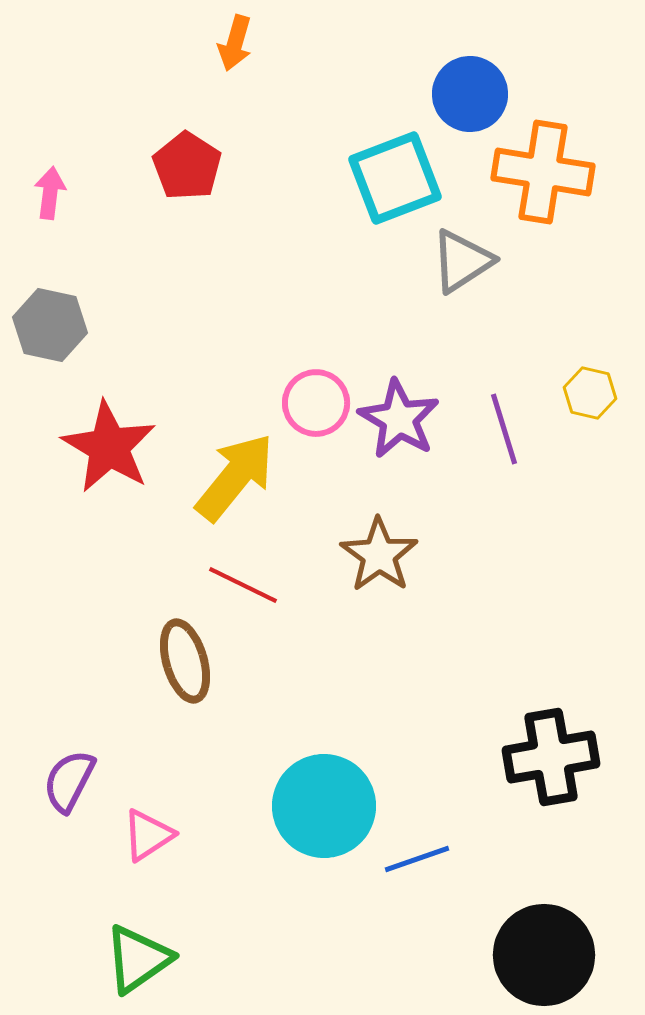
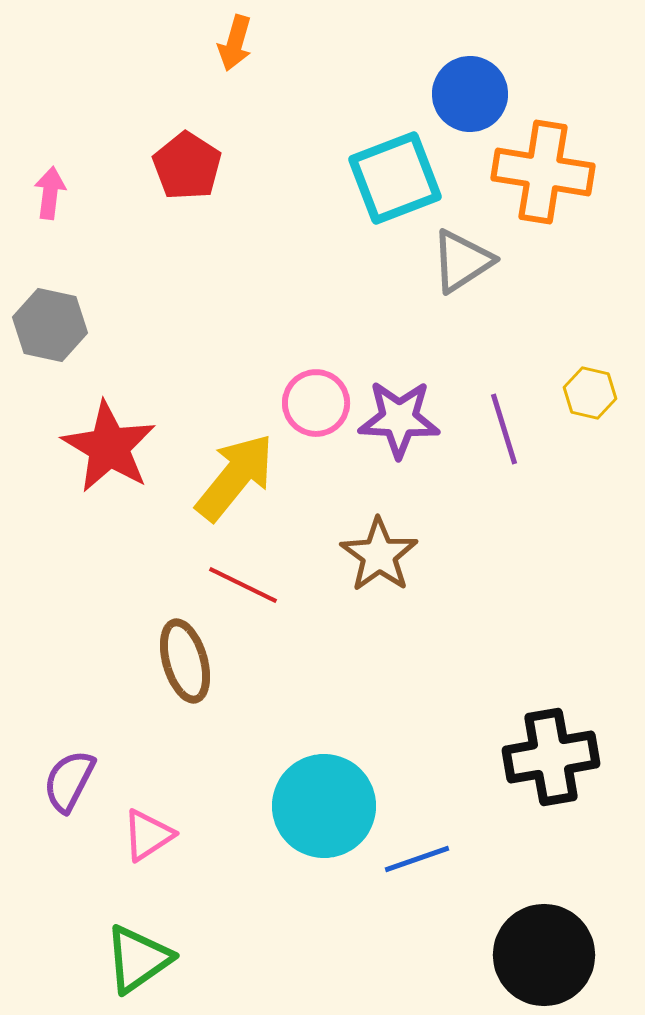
purple star: rotated 28 degrees counterclockwise
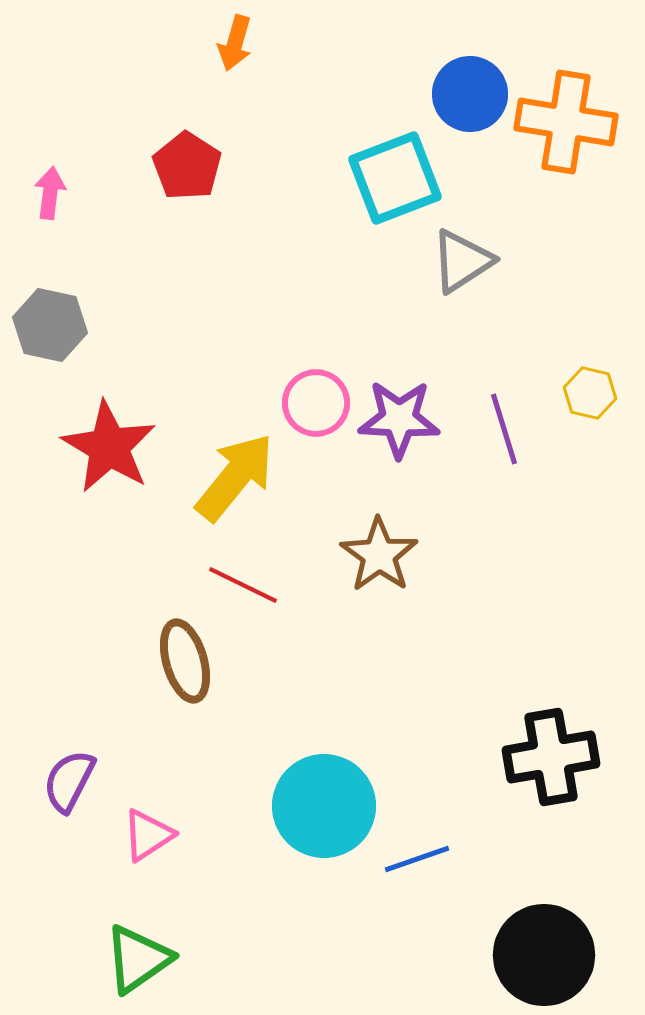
orange cross: moved 23 px right, 50 px up
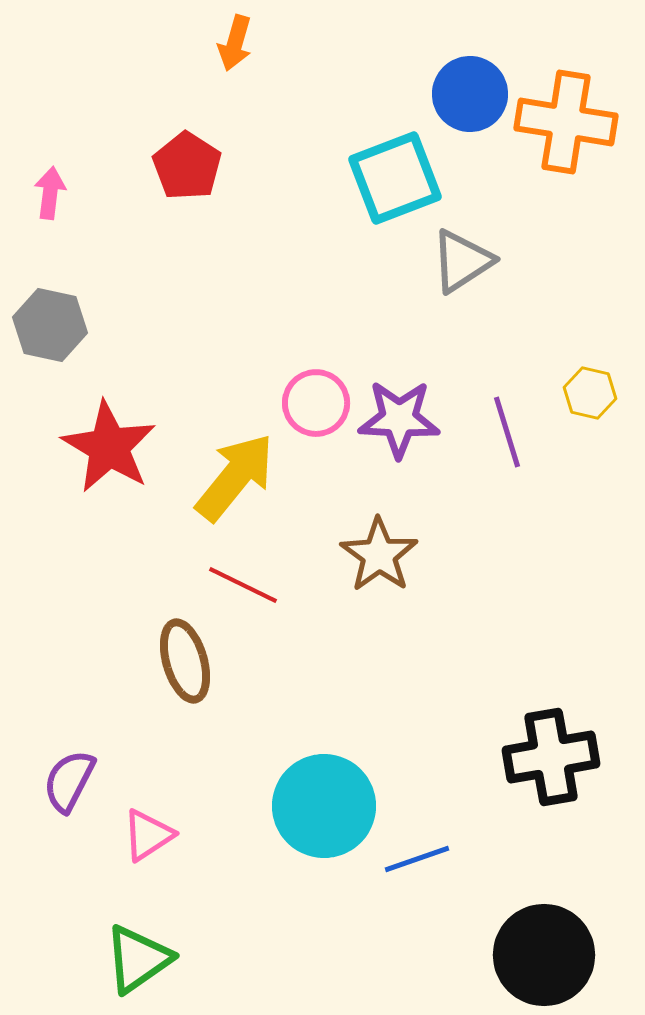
purple line: moved 3 px right, 3 px down
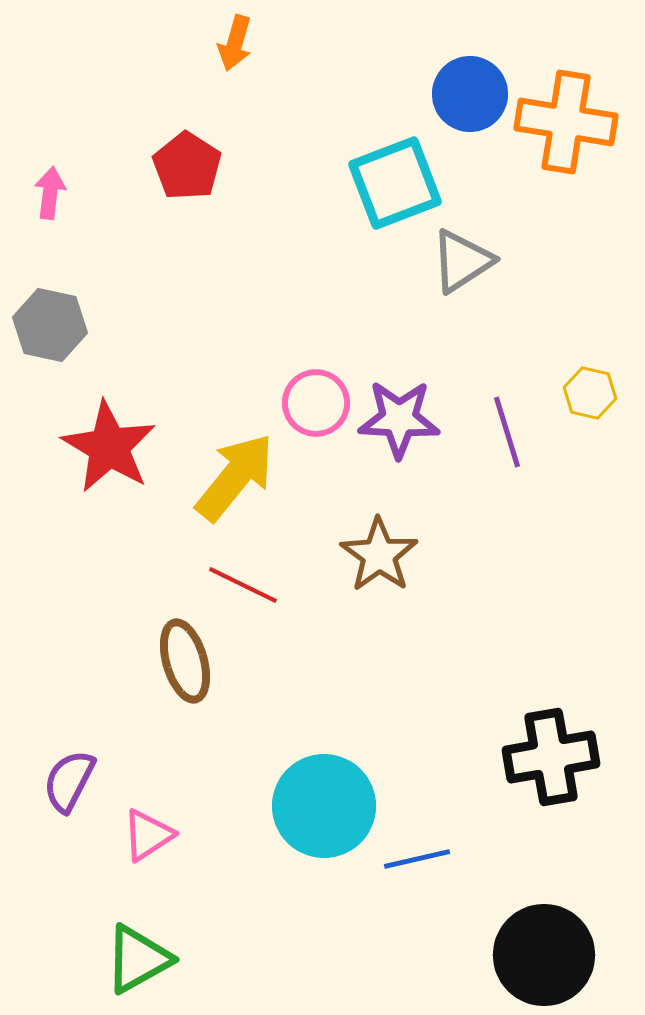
cyan square: moved 5 px down
blue line: rotated 6 degrees clockwise
green triangle: rotated 6 degrees clockwise
